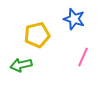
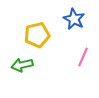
blue star: rotated 10 degrees clockwise
green arrow: moved 1 px right
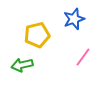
blue star: rotated 25 degrees clockwise
pink line: rotated 12 degrees clockwise
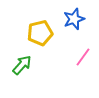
yellow pentagon: moved 3 px right, 2 px up
green arrow: rotated 145 degrees clockwise
